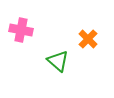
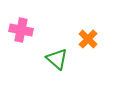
green triangle: moved 1 px left, 2 px up
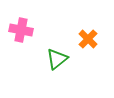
green triangle: rotated 40 degrees clockwise
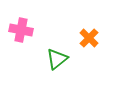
orange cross: moved 1 px right, 1 px up
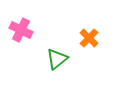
pink cross: rotated 15 degrees clockwise
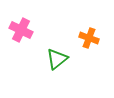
orange cross: rotated 24 degrees counterclockwise
